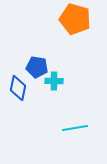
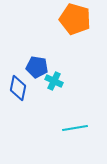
cyan cross: rotated 24 degrees clockwise
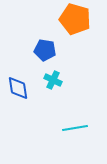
blue pentagon: moved 8 px right, 17 px up
cyan cross: moved 1 px left, 1 px up
blue diamond: rotated 20 degrees counterclockwise
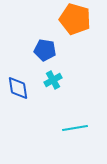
cyan cross: rotated 36 degrees clockwise
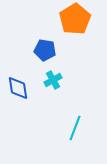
orange pentagon: rotated 24 degrees clockwise
cyan line: rotated 60 degrees counterclockwise
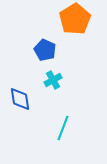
blue pentagon: rotated 15 degrees clockwise
blue diamond: moved 2 px right, 11 px down
cyan line: moved 12 px left
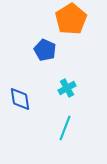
orange pentagon: moved 4 px left
cyan cross: moved 14 px right, 8 px down
cyan line: moved 2 px right
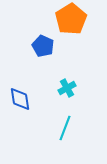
blue pentagon: moved 2 px left, 4 px up
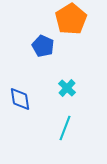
cyan cross: rotated 18 degrees counterclockwise
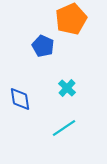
orange pentagon: rotated 8 degrees clockwise
cyan line: moved 1 px left; rotated 35 degrees clockwise
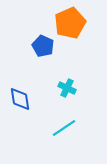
orange pentagon: moved 1 px left, 4 px down
cyan cross: rotated 18 degrees counterclockwise
